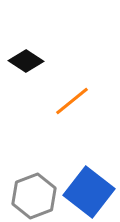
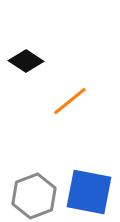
orange line: moved 2 px left
blue square: rotated 27 degrees counterclockwise
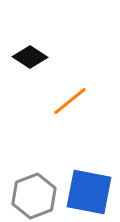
black diamond: moved 4 px right, 4 px up
